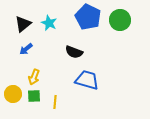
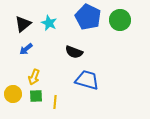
green square: moved 2 px right
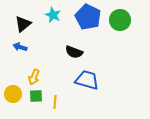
cyan star: moved 4 px right, 8 px up
blue arrow: moved 6 px left, 2 px up; rotated 56 degrees clockwise
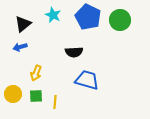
blue arrow: rotated 32 degrees counterclockwise
black semicircle: rotated 24 degrees counterclockwise
yellow arrow: moved 2 px right, 4 px up
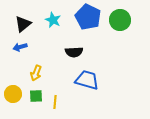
cyan star: moved 5 px down
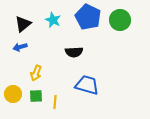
blue trapezoid: moved 5 px down
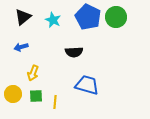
green circle: moved 4 px left, 3 px up
black triangle: moved 7 px up
blue arrow: moved 1 px right
yellow arrow: moved 3 px left
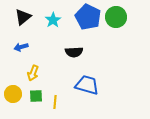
cyan star: rotated 14 degrees clockwise
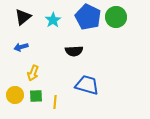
black semicircle: moved 1 px up
yellow circle: moved 2 px right, 1 px down
